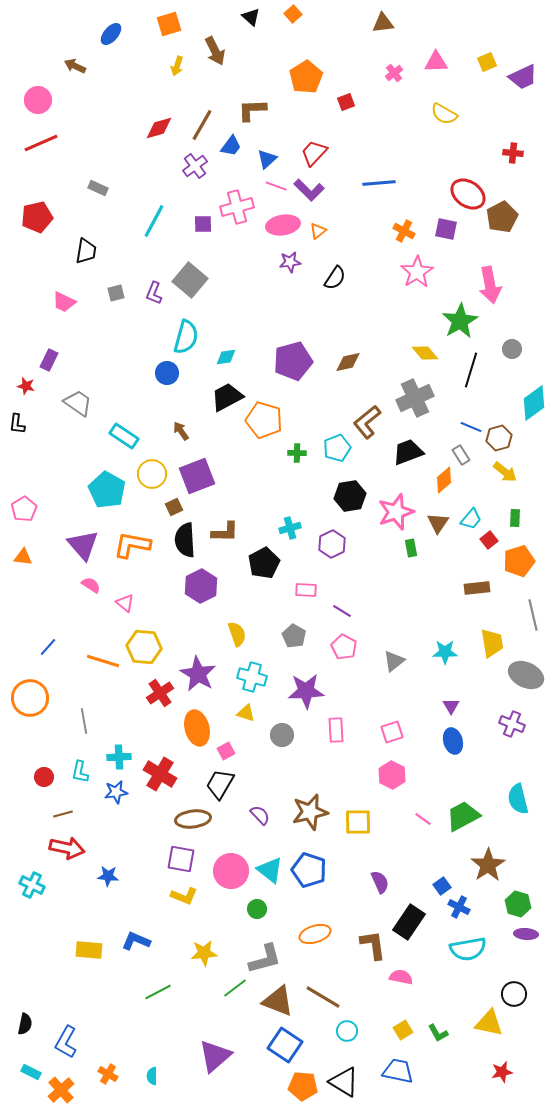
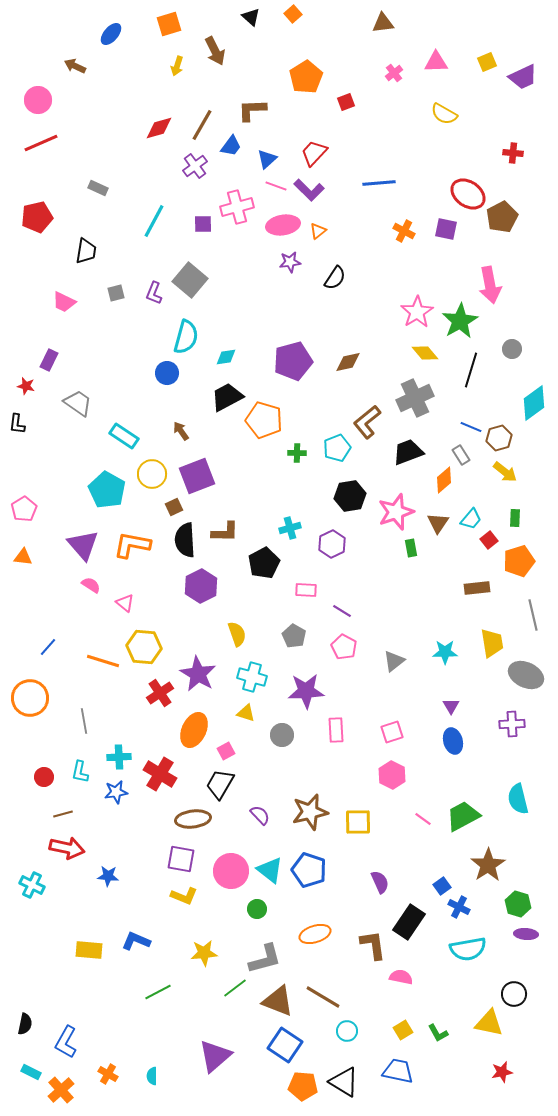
pink star at (417, 272): moved 40 px down
purple cross at (512, 724): rotated 25 degrees counterclockwise
orange ellipse at (197, 728): moved 3 px left, 2 px down; rotated 40 degrees clockwise
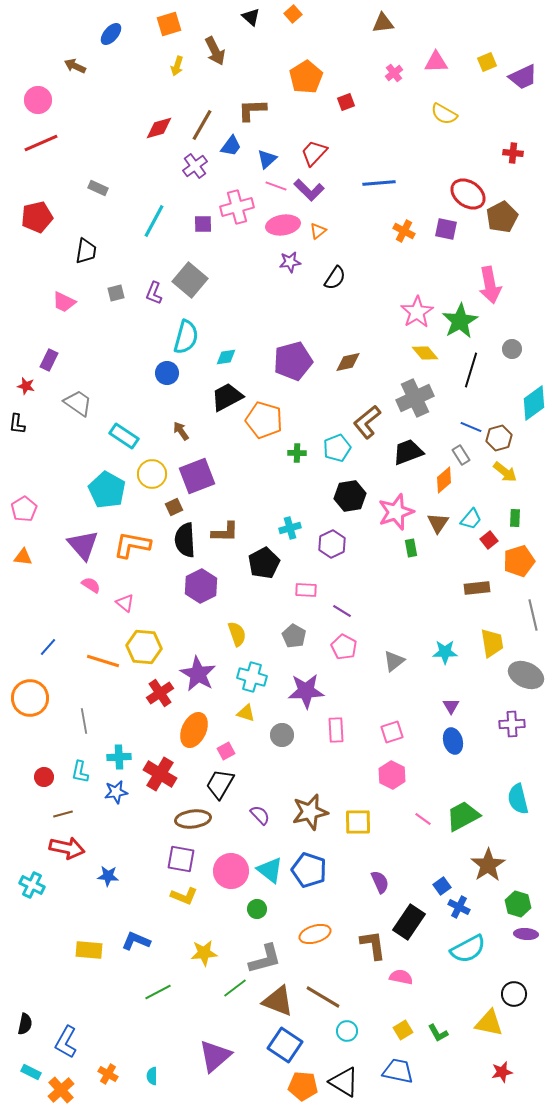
cyan semicircle at (468, 949): rotated 18 degrees counterclockwise
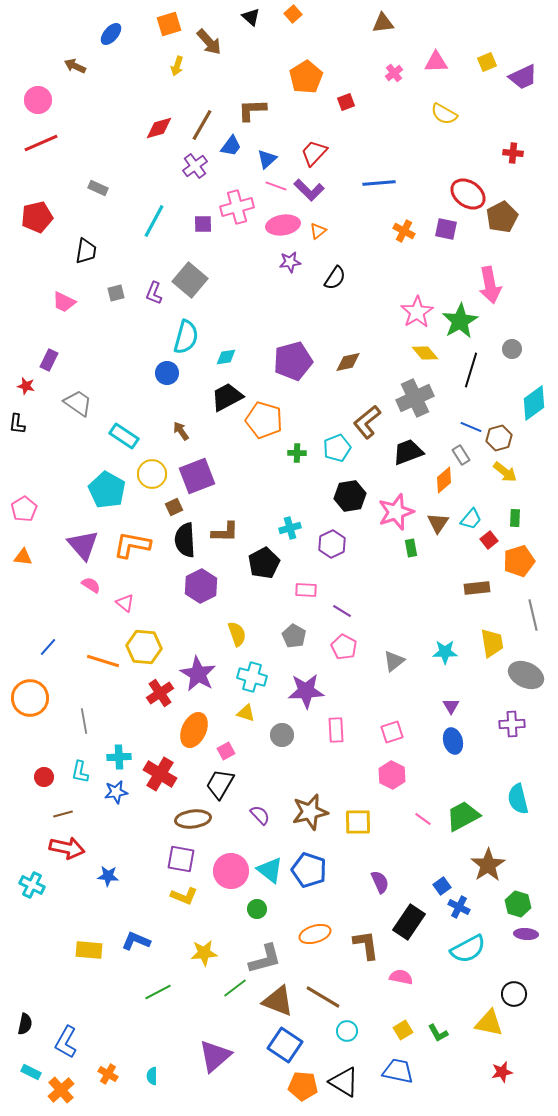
brown arrow at (215, 51): moved 6 px left, 9 px up; rotated 16 degrees counterclockwise
brown L-shape at (373, 945): moved 7 px left
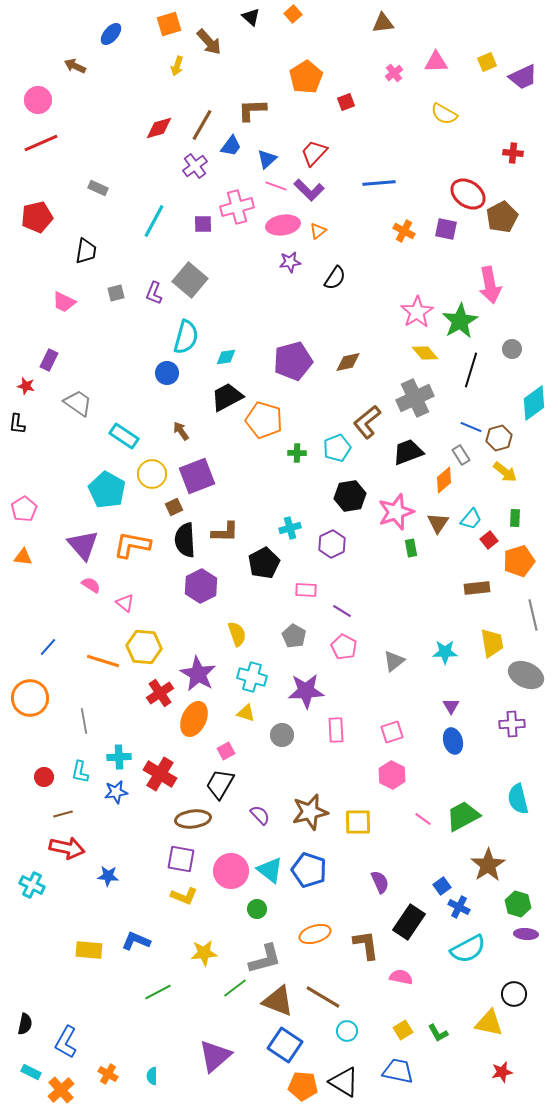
orange ellipse at (194, 730): moved 11 px up
